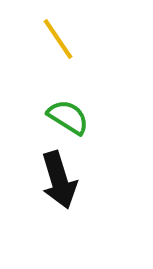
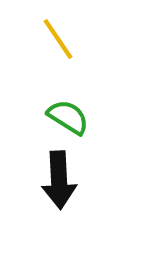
black arrow: rotated 14 degrees clockwise
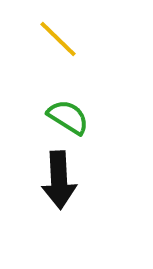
yellow line: rotated 12 degrees counterclockwise
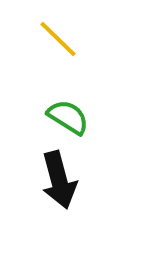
black arrow: rotated 12 degrees counterclockwise
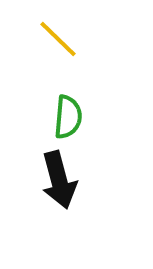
green semicircle: rotated 63 degrees clockwise
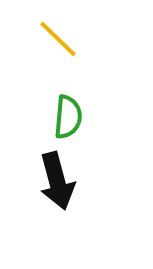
black arrow: moved 2 px left, 1 px down
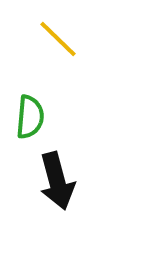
green semicircle: moved 38 px left
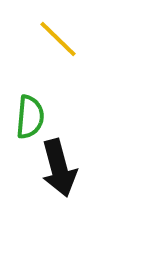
black arrow: moved 2 px right, 13 px up
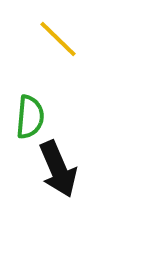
black arrow: moved 1 px left, 1 px down; rotated 8 degrees counterclockwise
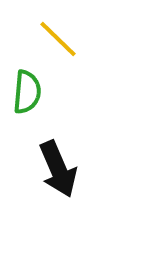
green semicircle: moved 3 px left, 25 px up
